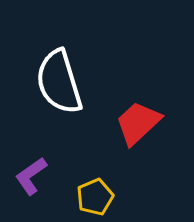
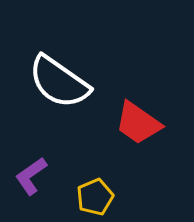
white semicircle: rotated 38 degrees counterclockwise
red trapezoid: rotated 102 degrees counterclockwise
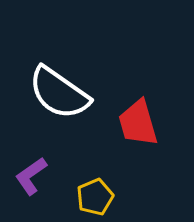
white semicircle: moved 11 px down
red trapezoid: rotated 39 degrees clockwise
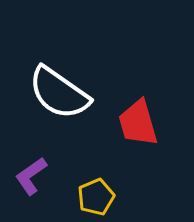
yellow pentagon: moved 1 px right
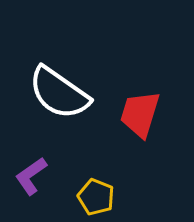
red trapezoid: moved 2 px right, 9 px up; rotated 33 degrees clockwise
yellow pentagon: rotated 27 degrees counterclockwise
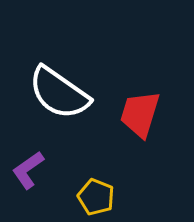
purple L-shape: moved 3 px left, 6 px up
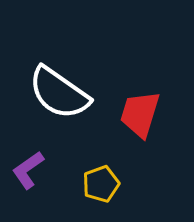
yellow pentagon: moved 5 px right, 13 px up; rotated 30 degrees clockwise
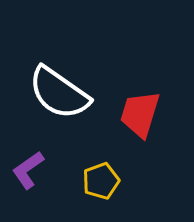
yellow pentagon: moved 3 px up
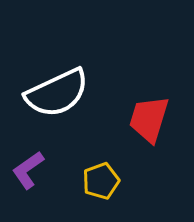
white semicircle: moved 2 px left; rotated 60 degrees counterclockwise
red trapezoid: moved 9 px right, 5 px down
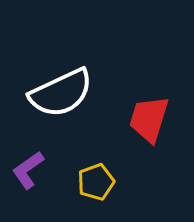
white semicircle: moved 4 px right
yellow pentagon: moved 5 px left, 1 px down
